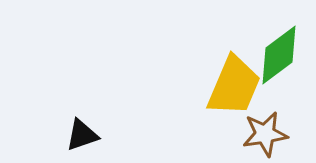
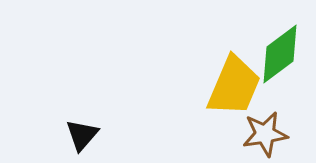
green diamond: moved 1 px right, 1 px up
black triangle: rotated 30 degrees counterclockwise
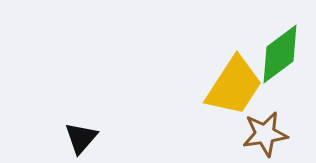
yellow trapezoid: rotated 10 degrees clockwise
black triangle: moved 1 px left, 3 px down
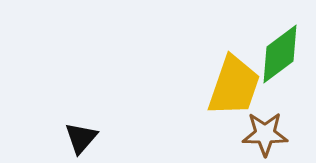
yellow trapezoid: rotated 14 degrees counterclockwise
brown star: rotated 9 degrees clockwise
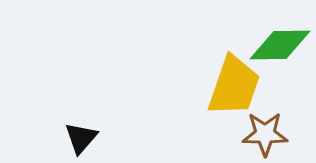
green diamond: moved 9 px up; rotated 36 degrees clockwise
